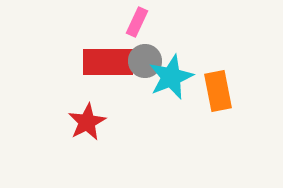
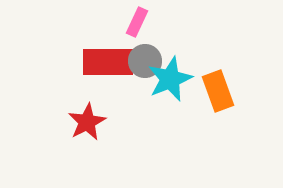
cyan star: moved 1 px left, 2 px down
orange rectangle: rotated 9 degrees counterclockwise
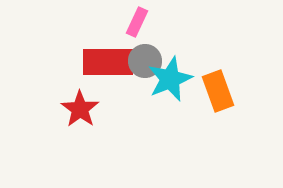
red star: moved 7 px left, 13 px up; rotated 9 degrees counterclockwise
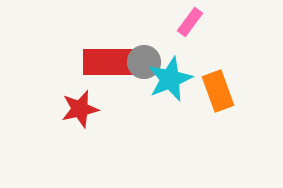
pink rectangle: moved 53 px right; rotated 12 degrees clockwise
gray circle: moved 1 px left, 1 px down
red star: rotated 24 degrees clockwise
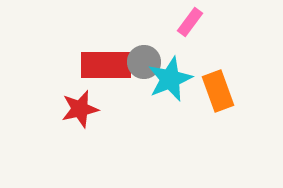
red rectangle: moved 2 px left, 3 px down
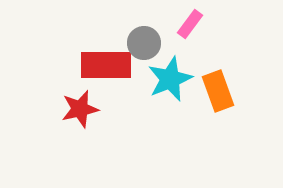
pink rectangle: moved 2 px down
gray circle: moved 19 px up
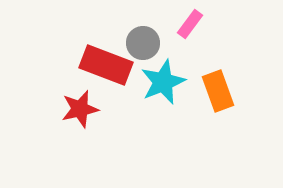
gray circle: moved 1 px left
red rectangle: rotated 21 degrees clockwise
cyan star: moved 7 px left, 3 px down
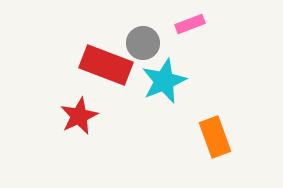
pink rectangle: rotated 32 degrees clockwise
cyan star: moved 1 px right, 1 px up
orange rectangle: moved 3 px left, 46 px down
red star: moved 1 px left, 7 px down; rotated 12 degrees counterclockwise
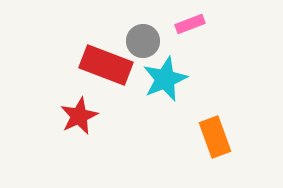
gray circle: moved 2 px up
cyan star: moved 1 px right, 2 px up
